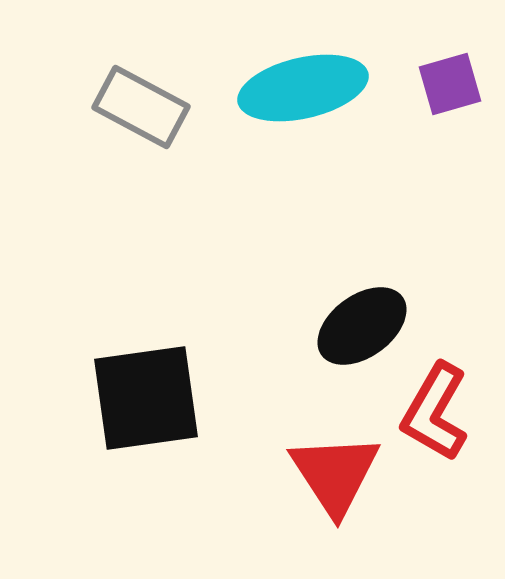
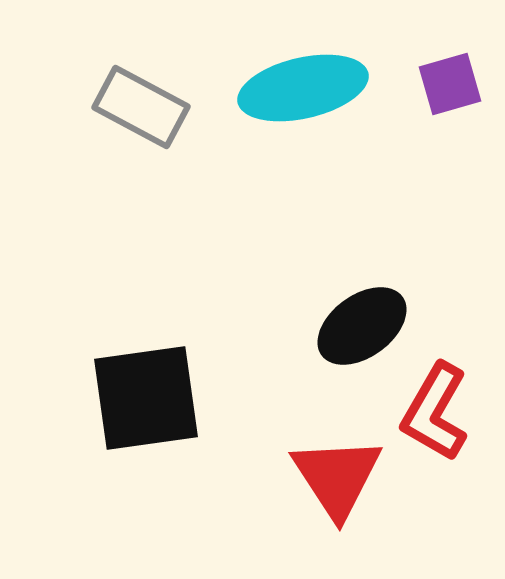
red triangle: moved 2 px right, 3 px down
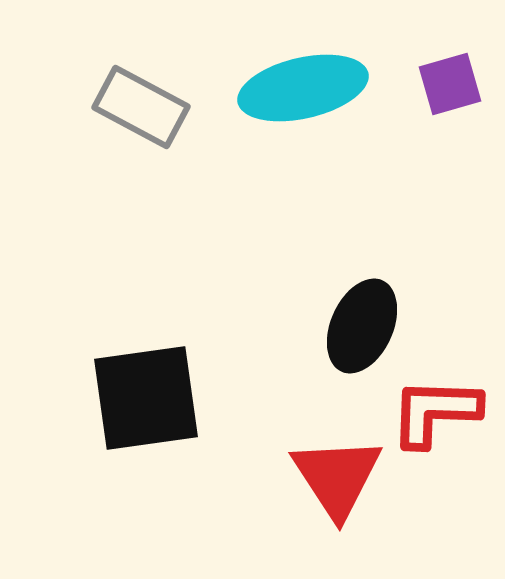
black ellipse: rotated 30 degrees counterclockwise
red L-shape: rotated 62 degrees clockwise
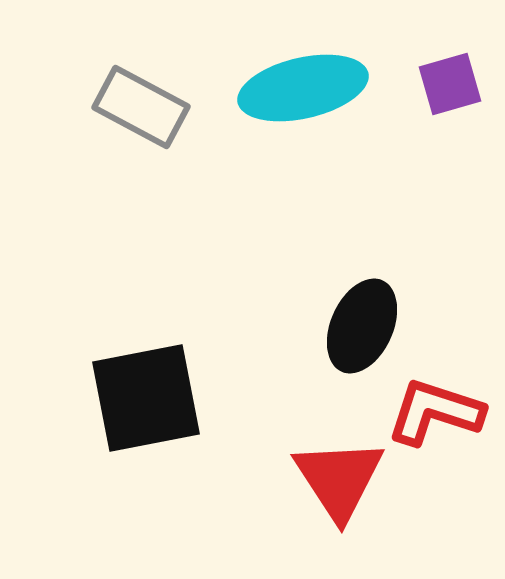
black square: rotated 3 degrees counterclockwise
red L-shape: rotated 16 degrees clockwise
red triangle: moved 2 px right, 2 px down
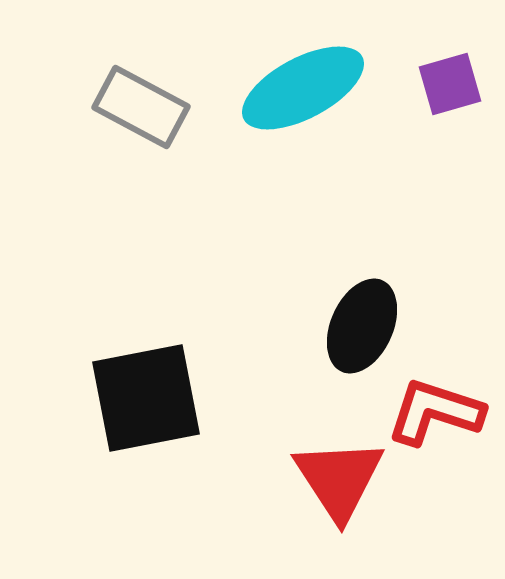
cyan ellipse: rotated 15 degrees counterclockwise
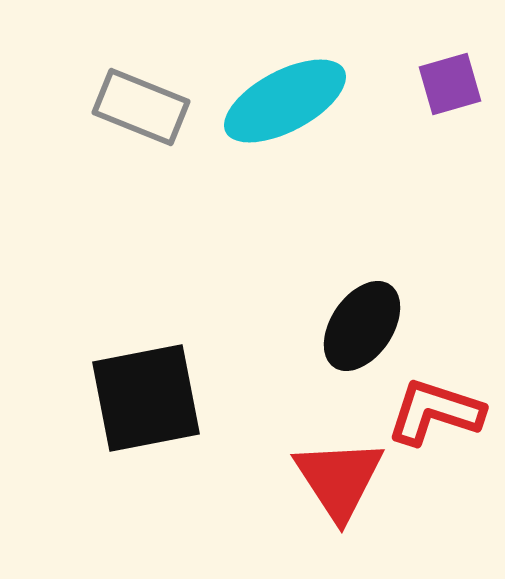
cyan ellipse: moved 18 px left, 13 px down
gray rectangle: rotated 6 degrees counterclockwise
black ellipse: rotated 10 degrees clockwise
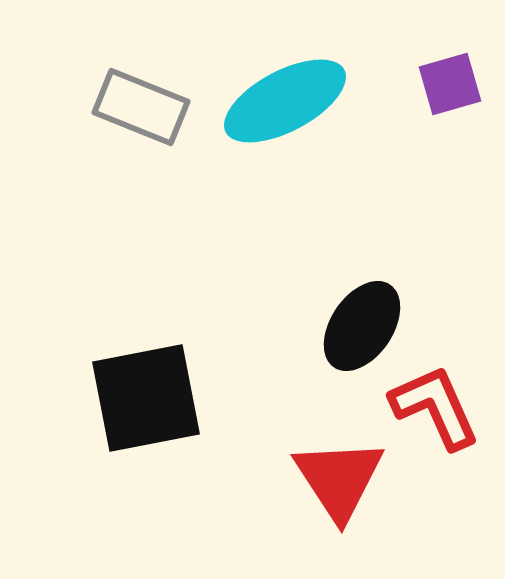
red L-shape: moved 5 px up; rotated 48 degrees clockwise
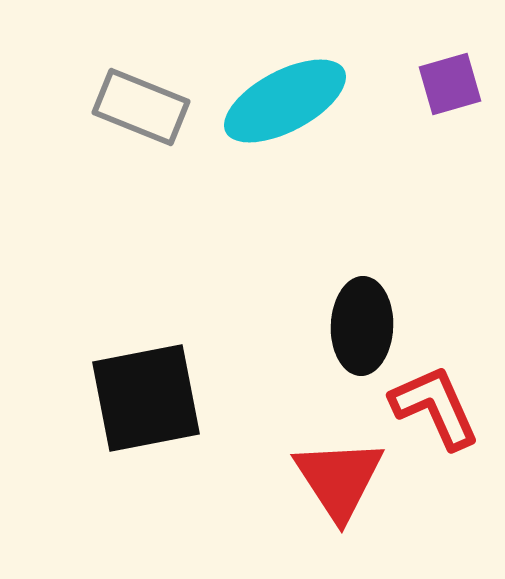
black ellipse: rotated 32 degrees counterclockwise
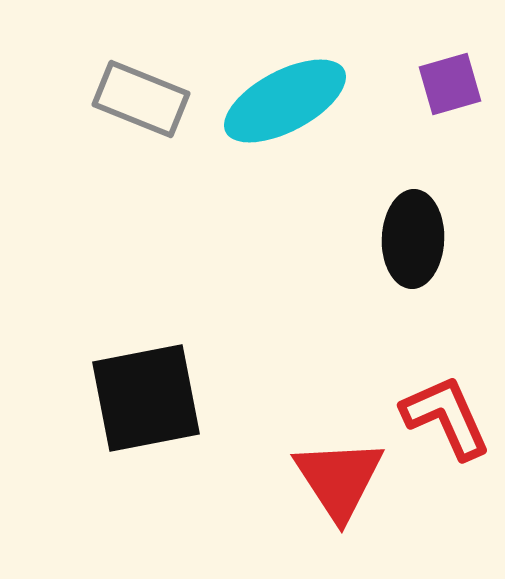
gray rectangle: moved 8 px up
black ellipse: moved 51 px right, 87 px up
red L-shape: moved 11 px right, 10 px down
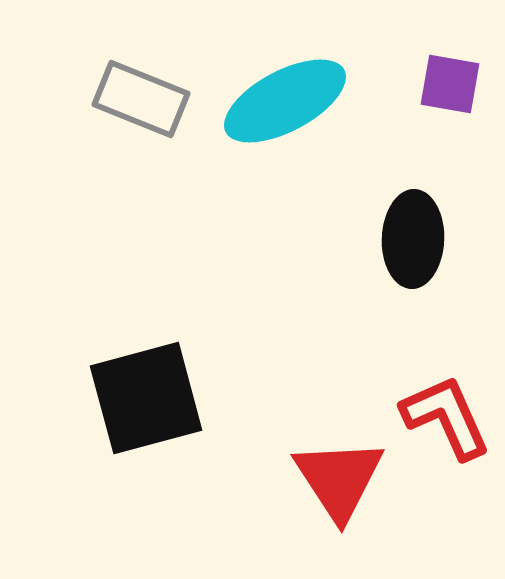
purple square: rotated 26 degrees clockwise
black square: rotated 4 degrees counterclockwise
